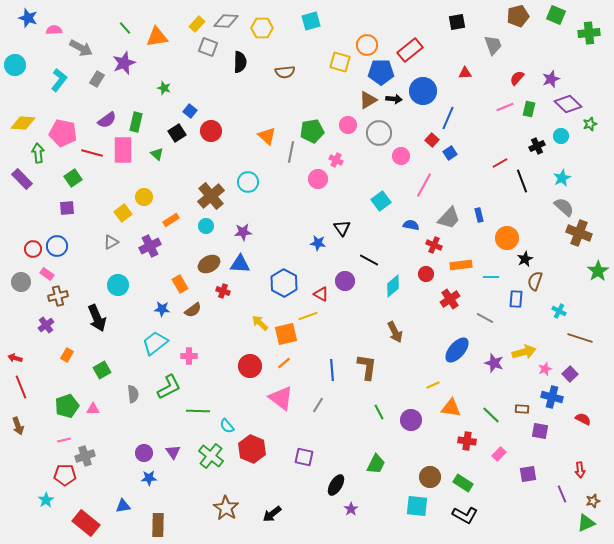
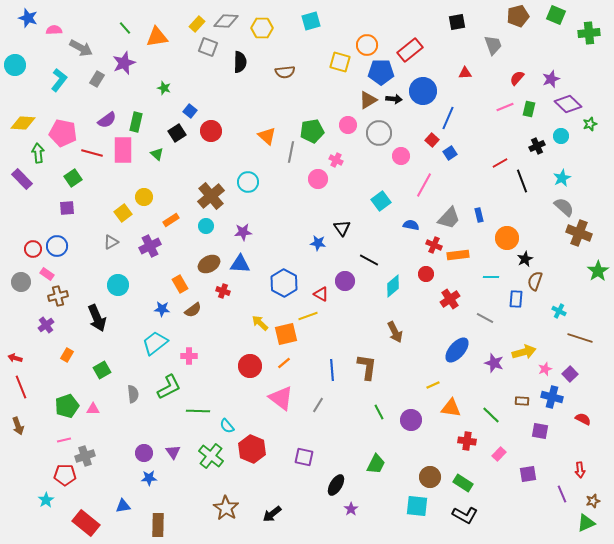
orange rectangle at (461, 265): moved 3 px left, 10 px up
brown rectangle at (522, 409): moved 8 px up
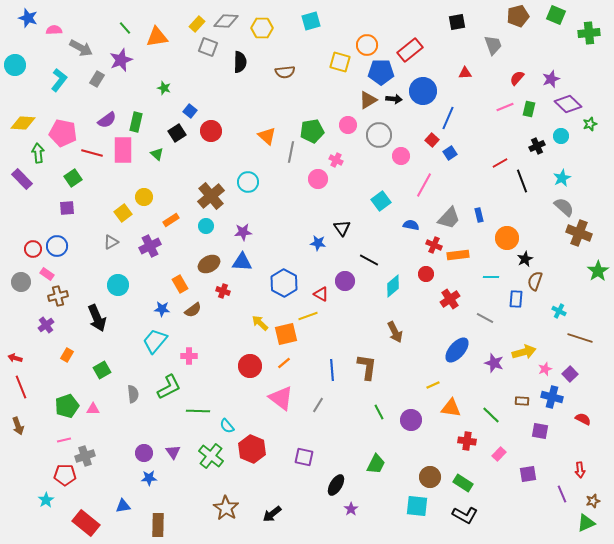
purple star at (124, 63): moved 3 px left, 3 px up
gray circle at (379, 133): moved 2 px down
blue triangle at (240, 264): moved 2 px right, 2 px up
cyan trapezoid at (155, 343): moved 2 px up; rotated 12 degrees counterclockwise
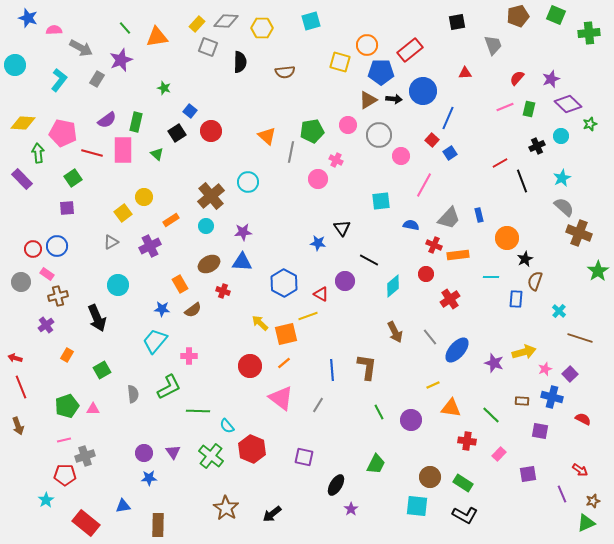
cyan square at (381, 201): rotated 30 degrees clockwise
cyan cross at (559, 311): rotated 16 degrees clockwise
gray line at (485, 318): moved 55 px left, 19 px down; rotated 24 degrees clockwise
red arrow at (580, 470): rotated 49 degrees counterclockwise
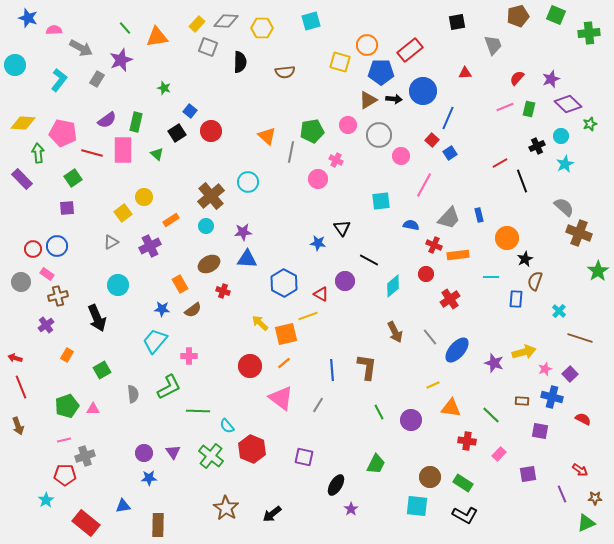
cyan star at (562, 178): moved 3 px right, 14 px up
blue triangle at (242, 262): moved 5 px right, 3 px up
brown star at (593, 501): moved 2 px right, 3 px up; rotated 16 degrees clockwise
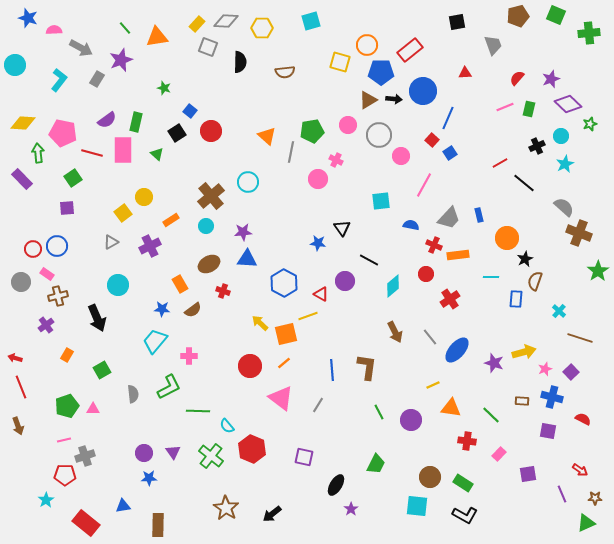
black line at (522, 181): moved 2 px right, 2 px down; rotated 30 degrees counterclockwise
purple square at (570, 374): moved 1 px right, 2 px up
purple square at (540, 431): moved 8 px right
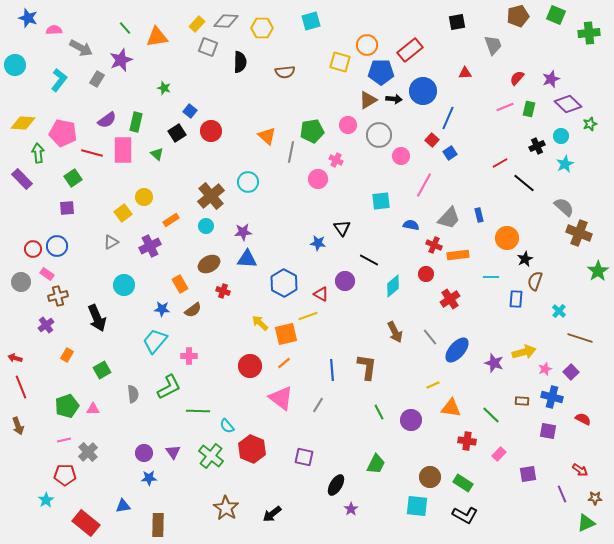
cyan circle at (118, 285): moved 6 px right
gray cross at (85, 456): moved 3 px right, 4 px up; rotated 24 degrees counterclockwise
